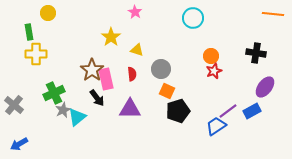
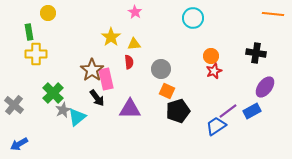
yellow triangle: moved 3 px left, 6 px up; rotated 24 degrees counterclockwise
red semicircle: moved 3 px left, 12 px up
green cross: moved 1 px left; rotated 20 degrees counterclockwise
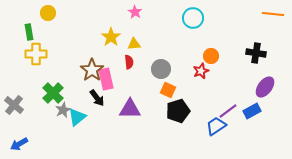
red star: moved 13 px left
orange square: moved 1 px right, 1 px up
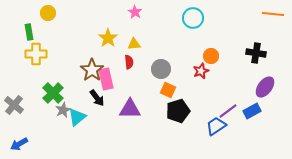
yellow star: moved 3 px left, 1 px down
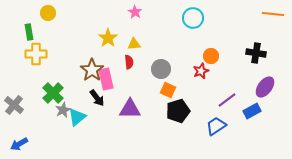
purple line: moved 1 px left, 11 px up
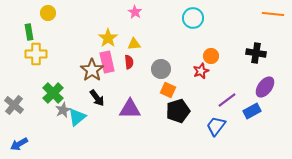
pink rectangle: moved 1 px right, 17 px up
blue trapezoid: rotated 20 degrees counterclockwise
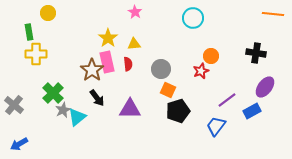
red semicircle: moved 1 px left, 2 px down
